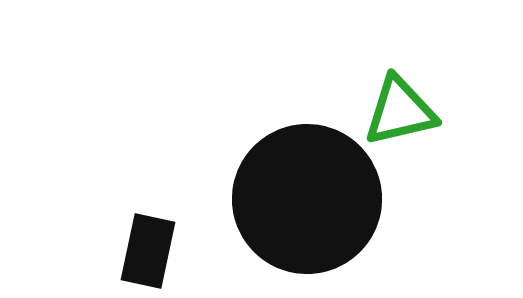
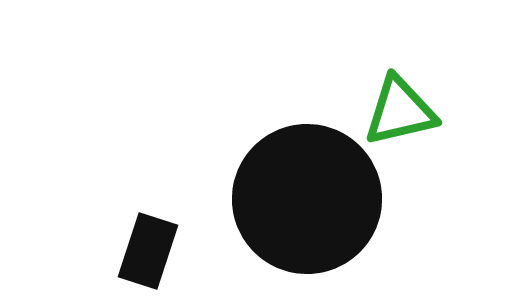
black rectangle: rotated 6 degrees clockwise
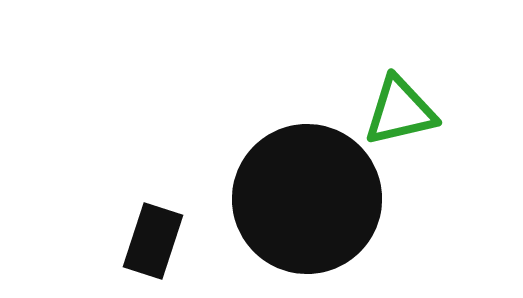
black rectangle: moved 5 px right, 10 px up
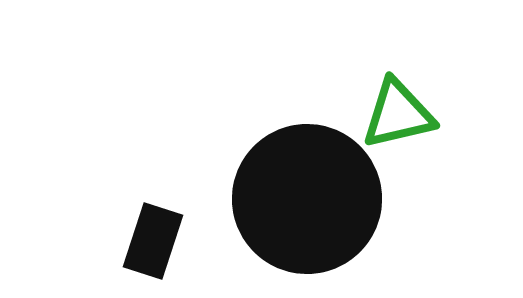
green triangle: moved 2 px left, 3 px down
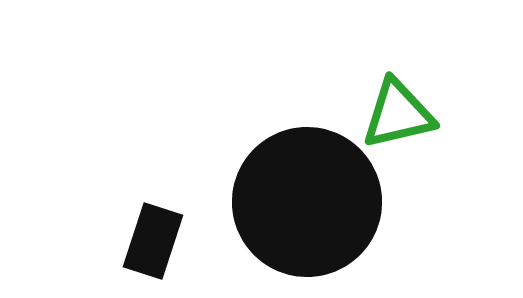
black circle: moved 3 px down
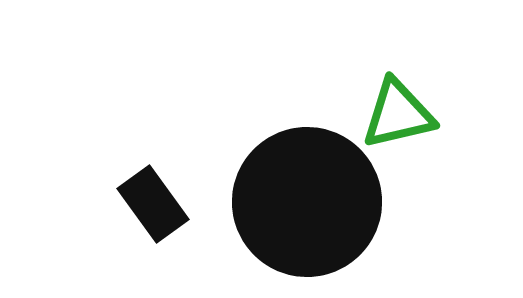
black rectangle: moved 37 px up; rotated 54 degrees counterclockwise
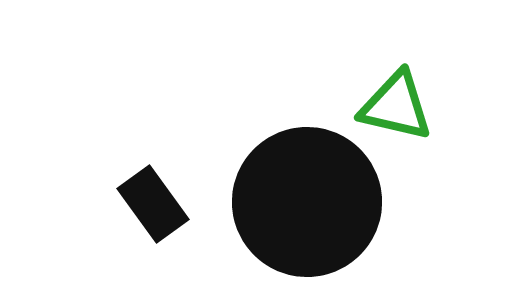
green triangle: moved 2 px left, 8 px up; rotated 26 degrees clockwise
